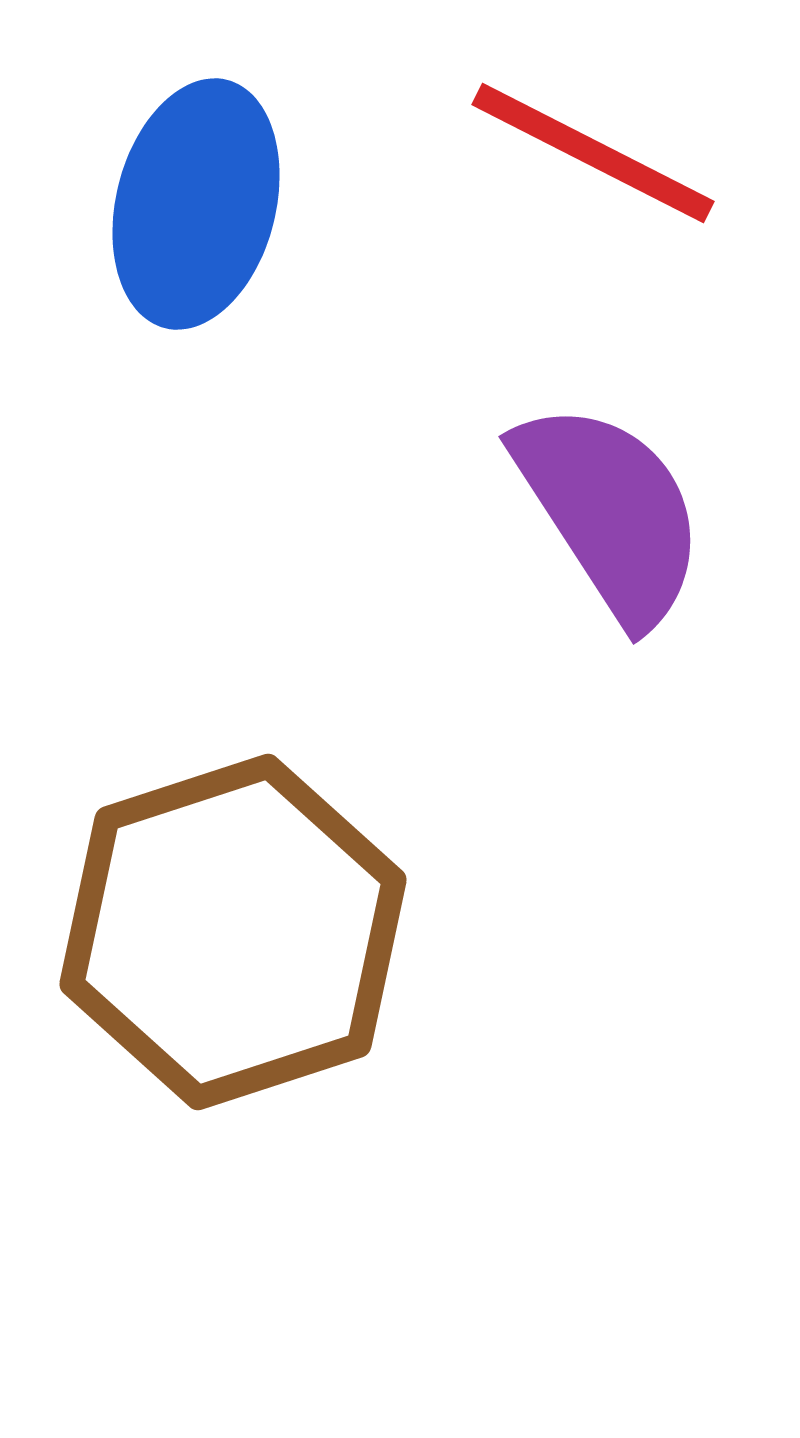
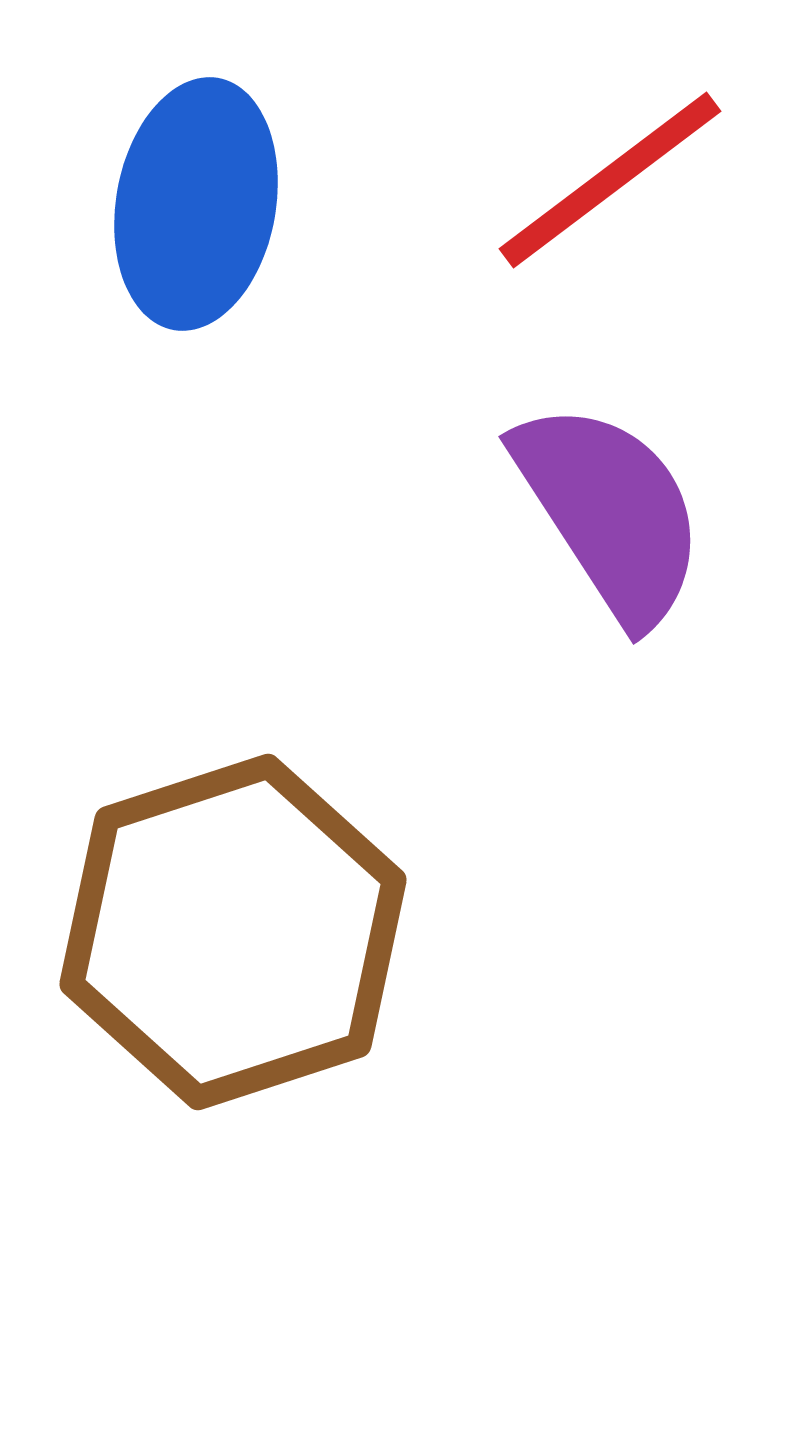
red line: moved 17 px right, 27 px down; rotated 64 degrees counterclockwise
blue ellipse: rotated 4 degrees counterclockwise
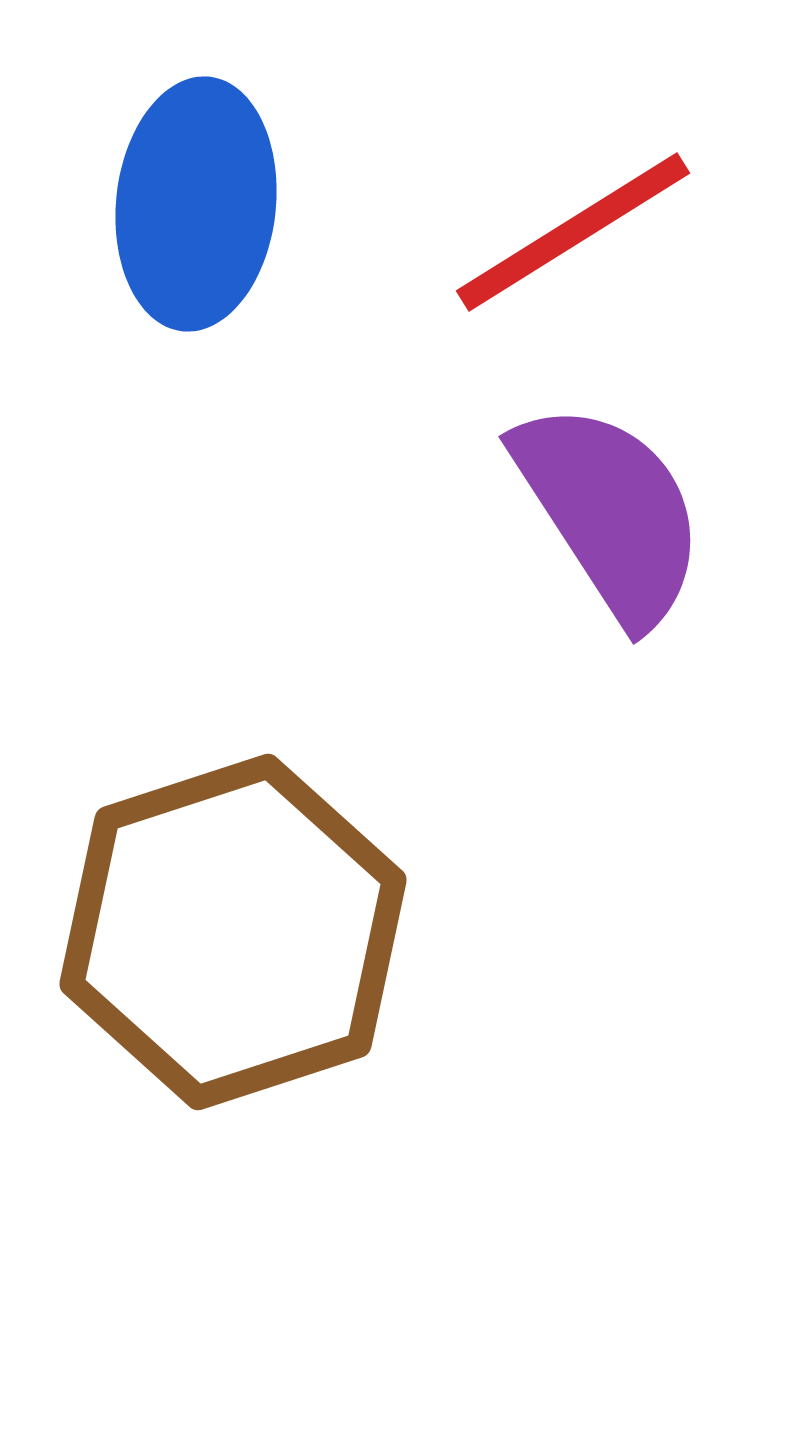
red line: moved 37 px left, 52 px down; rotated 5 degrees clockwise
blue ellipse: rotated 4 degrees counterclockwise
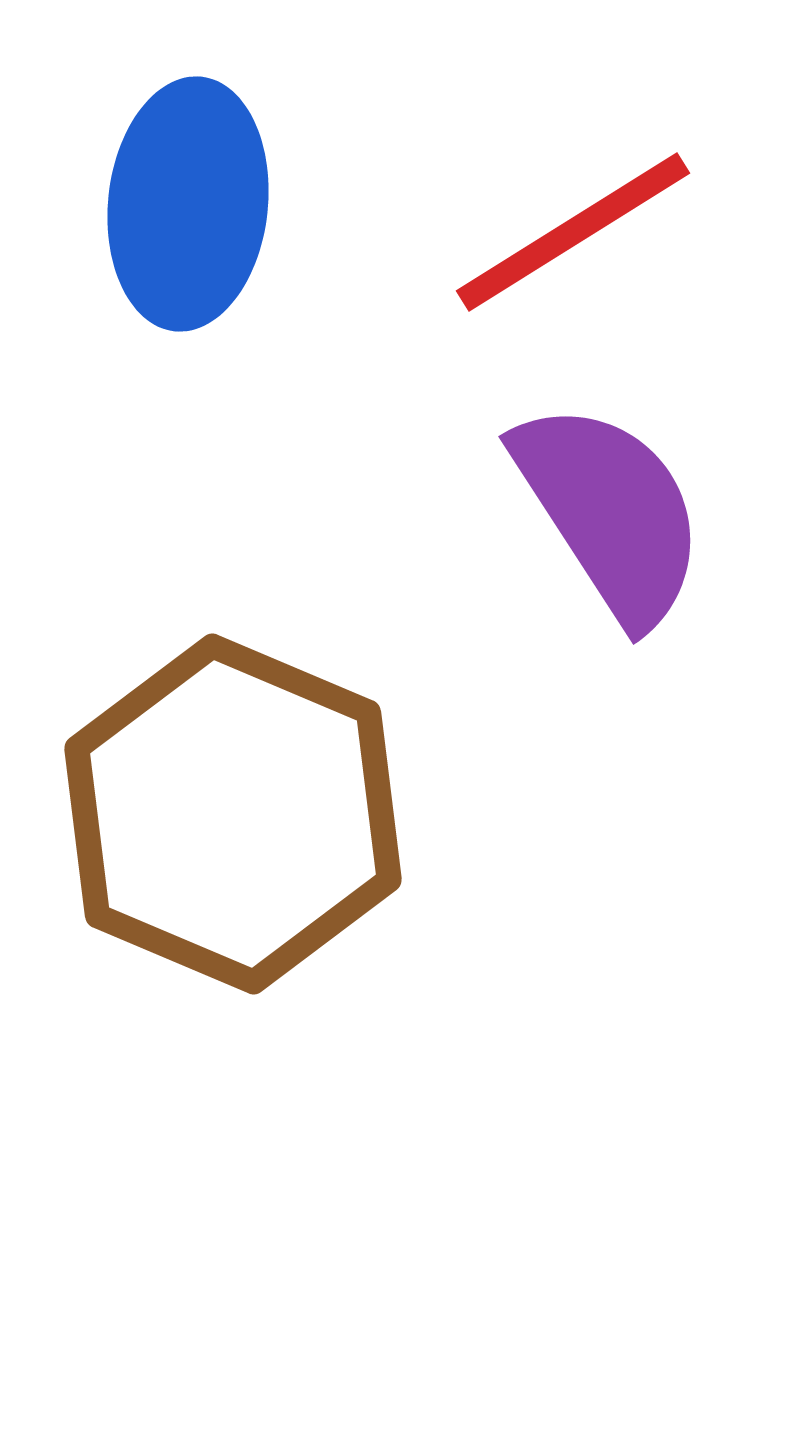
blue ellipse: moved 8 px left
brown hexagon: moved 118 px up; rotated 19 degrees counterclockwise
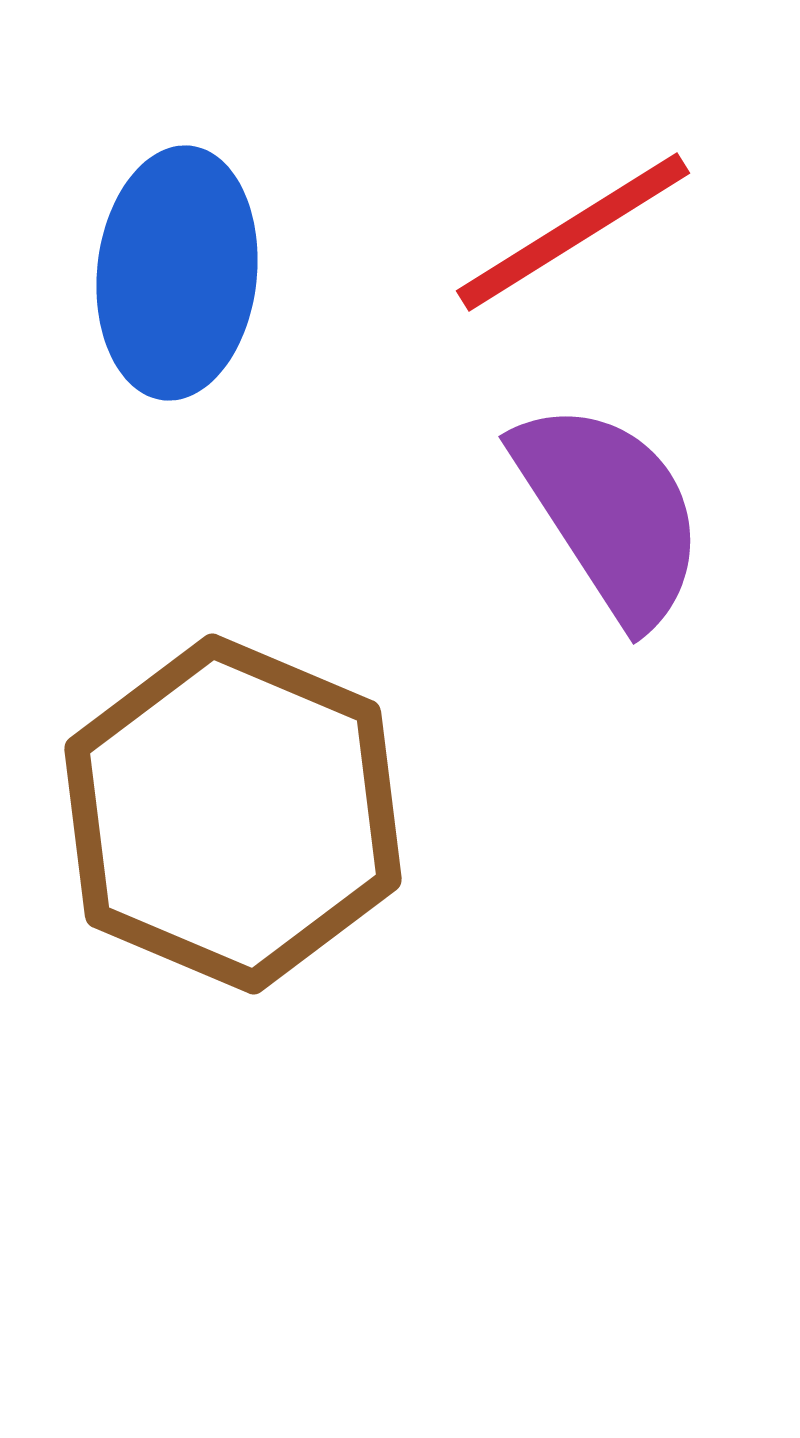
blue ellipse: moved 11 px left, 69 px down
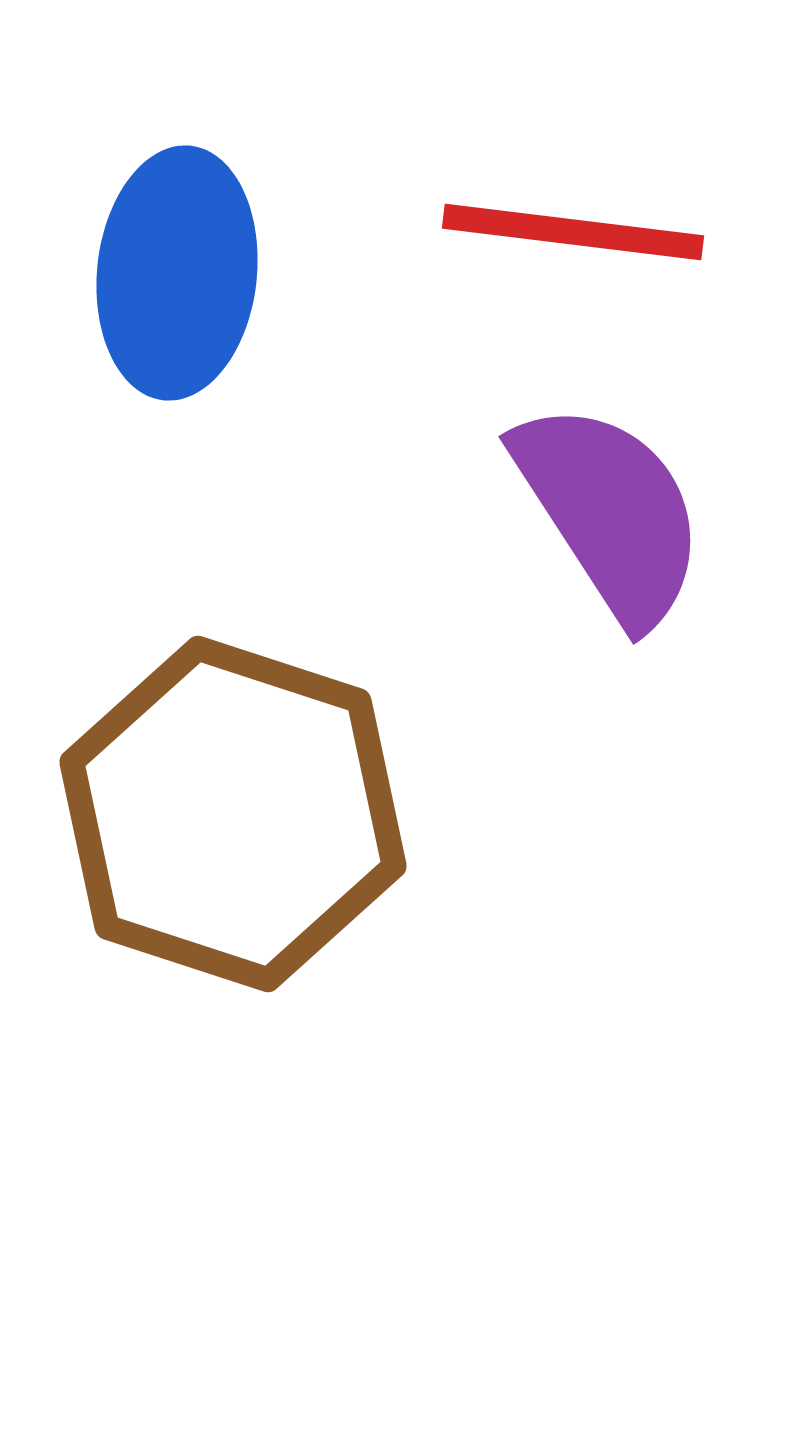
red line: rotated 39 degrees clockwise
brown hexagon: rotated 5 degrees counterclockwise
